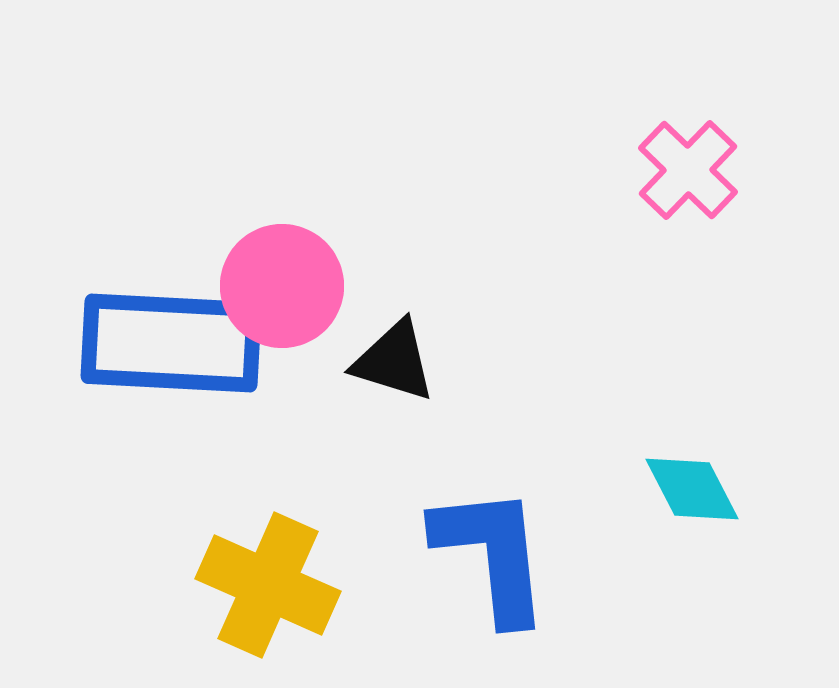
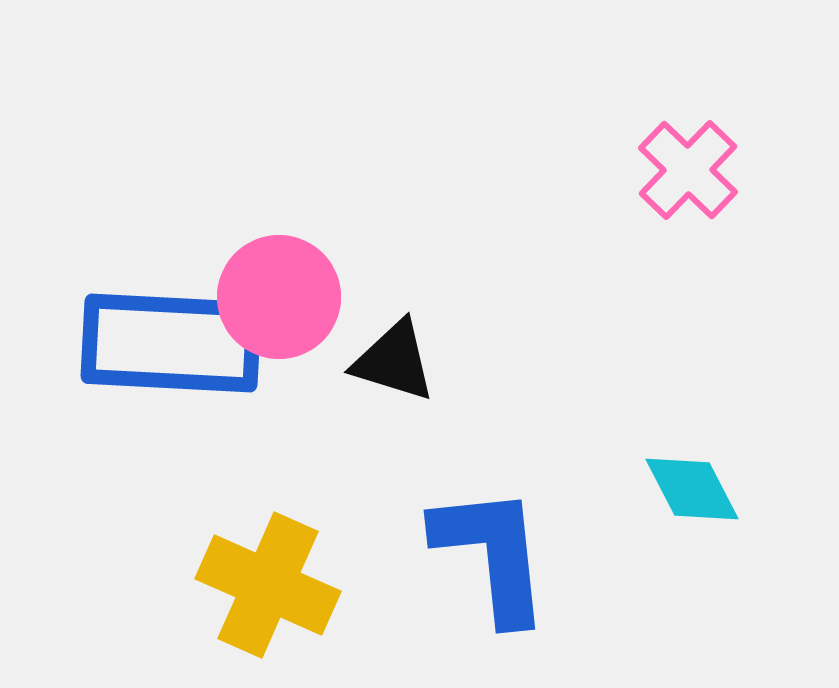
pink circle: moved 3 px left, 11 px down
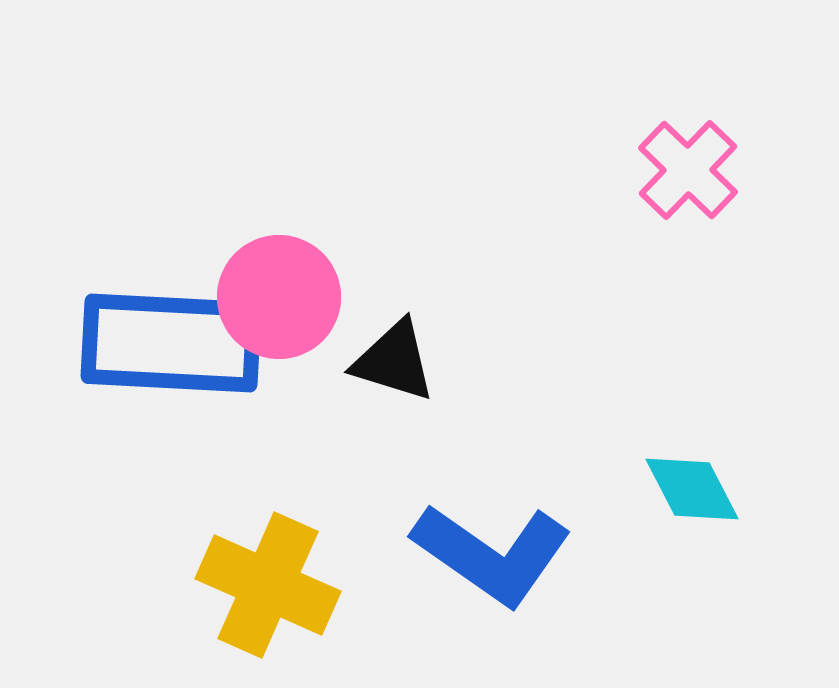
blue L-shape: rotated 131 degrees clockwise
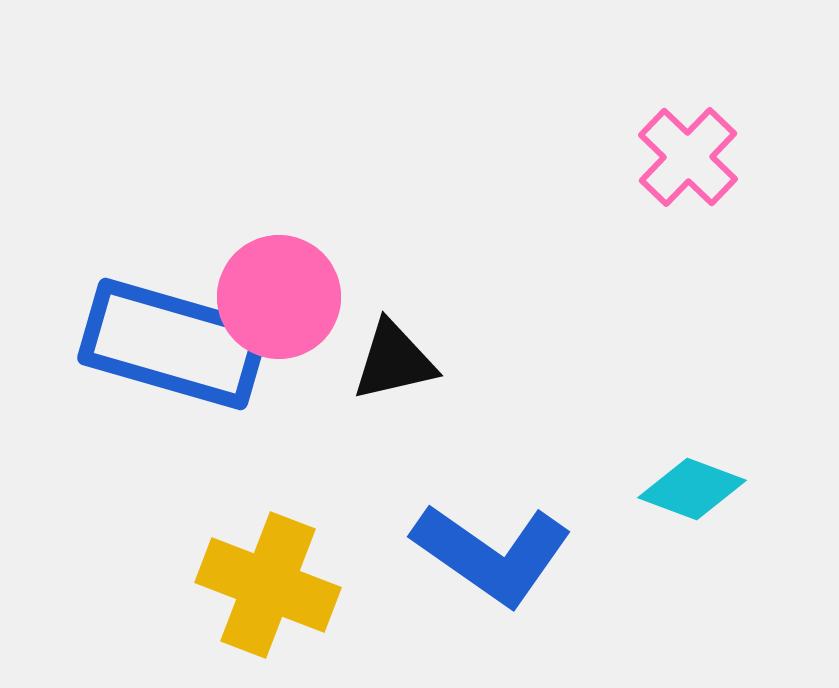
pink cross: moved 13 px up
blue rectangle: moved 2 px right, 1 px down; rotated 13 degrees clockwise
black triangle: rotated 30 degrees counterclockwise
cyan diamond: rotated 42 degrees counterclockwise
yellow cross: rotated 3 degrees counterclockwise
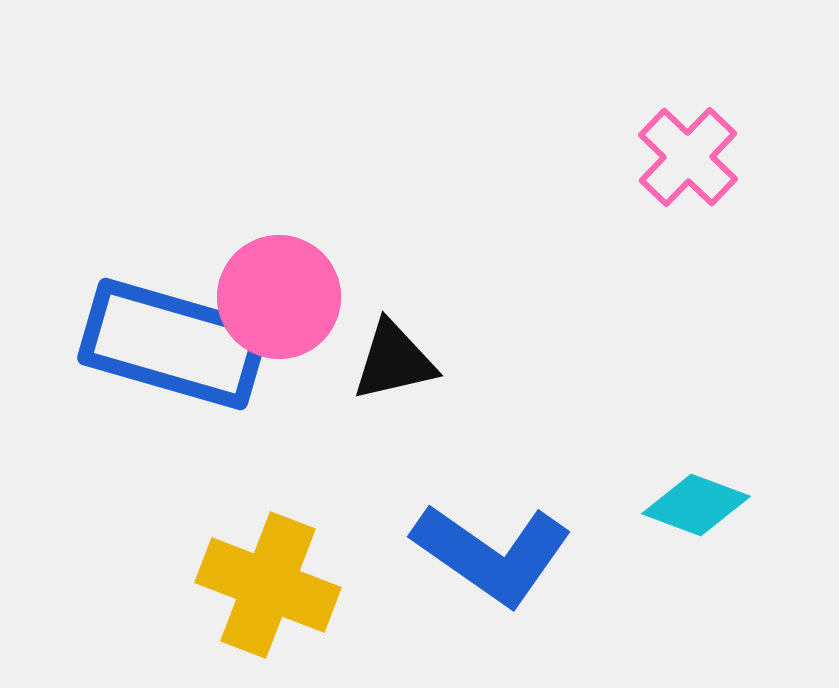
cyan diamond: moved 4 px right, 16 px down
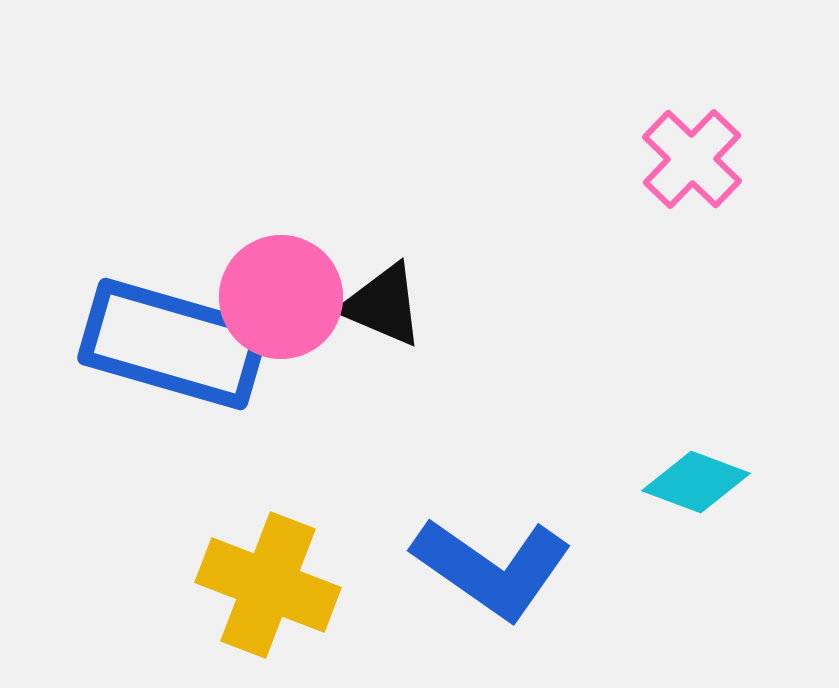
pink cross: moved 4 px right, 2 px down
pink circle: moved 2 px right
black triangle: moved 11 px left, 56 px up; rotated 36 degrees clockwise
cyan diamond: moved 23 px up
blue L-shape: moved 14 px down
